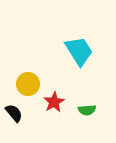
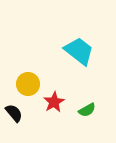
cyan trapezoid: rotated 20 degrees counterclockwise
green semicircle: rotated 24 degrees counterclockwise
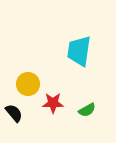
cyan trapezoid: rotated 120 degrees counterclockwise
red star: moved 1 px left, 1 px down; rotated 30 degrees clockwise
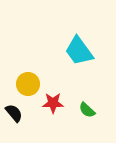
cyan trapezoid: rotated 44 degrees counterclockwise
green semicircle: rotated 72 degrees clockwise
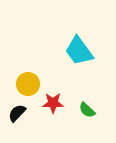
black semicircle: moved 3 px right; rotated 96 degrees counterclockwise
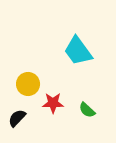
cyan trapezoid: moved 1 px left
black semicircle: moved 5 px down
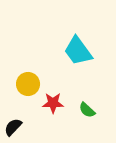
black semicircle: moved 4 px left, 9 px down
